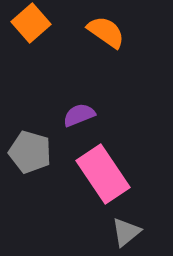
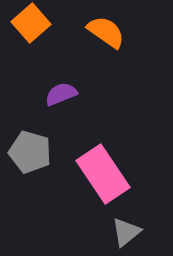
purple semicircle: moved 18 px left, 21 px up
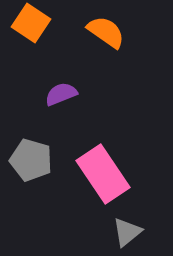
orange square: rotated 15 degrees counterclockwise
gray pentagon: moved 1 px right, 8 px down
gray triangle: moved 1 px right
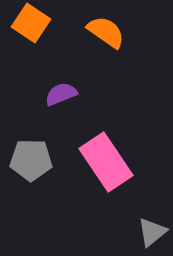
gray pentagon: rotated 15 degrees counterclockwise
pink rectangle: moved 3 px right, 12 px up
gray triangle: moved 25 px right
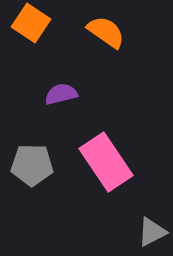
purple semicircle: rotated 8 degrees clockwise
gray pentagon: moved 1 px right, 5 px down
gray triangle: rotated 12 degrees clockwise
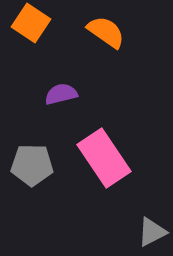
pink rectangle: moved 2 px left, 4 px up
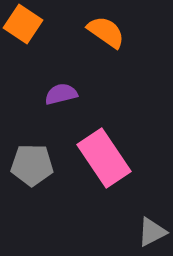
orange square: moved 8 px left, 1 px down
